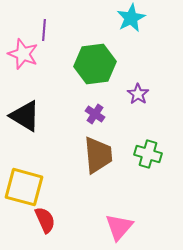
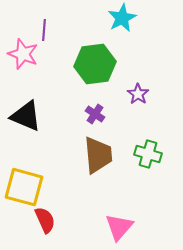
cyan star: moved 9 px left
black triangle: moved 1 px right; rotated 8 degrees counterclockwise
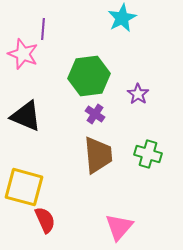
purple line: moved 1 px left, 1 px up
green hexagon: moved 6 px left, 12 px down
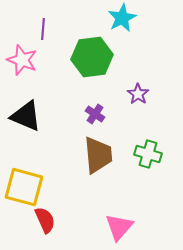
pink star: moved 1 px left, 6 px down
green hexagon: moved 3 px right, 19 px up
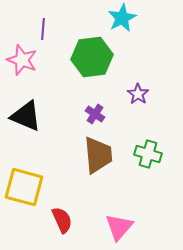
red semicircle: moved 17 px right
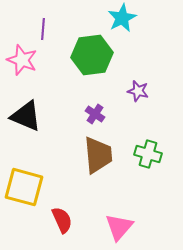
green hexagon: moved 2 px up
purple star: moved 3 px up; rotated 20 degrees counterclockwise
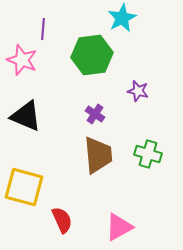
pink triangle: rotated 20 degrees clockwise
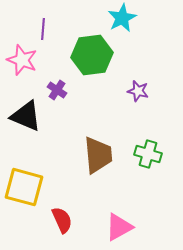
purple cross: moved 38 px left, 24 px up
